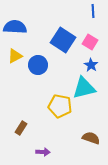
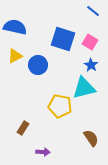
blue line: rotated 48 degrees counterclockwise
blue semicircle: rotated 10 degrees clockwise
blue square: moved 1 px up; rotated 15 degrees counterclockwise
brown rectangle: moved 2 px right
brown semicircle: rotated 36 degrees clockwise
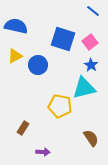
blue semicircle: moved 1 px right, 1 px up
pink square: rotated 21 degrees clockwise
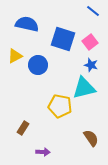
blue semicircle: moved 11 px right, 2 px up
blue star: rotated 16 degrees counterclockwise
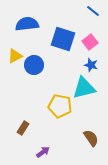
blue semicircle: rotated 20 degrees counterclockwise
blue circle: moved 4 px left
purple arrow: rotated 40 degrees counterclockwise
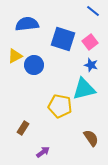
cyan triangle: moved 1 px down
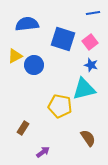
blue line: moved 2 px down; rotated 48 degrees counterclockwise
brown semicircle: moved 3 px left
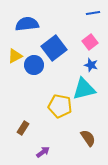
blue square: moved 9 px left, 9 px down; rotated 35 degrees clockwise
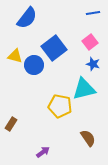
blue semicircle: moved 6 px up; rotated 135 degrees clockwise
yellow triangle: rotated 42 degrees clockwise
blue star: moved 2 px right, 1 px up
brown rectangle: moved 12 px left, 4 px up
